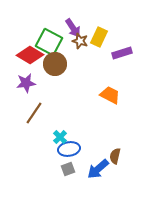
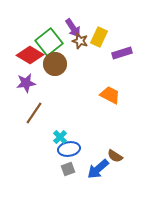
green square: rotated 24 degrees clockwise
brown semicircle: rotated 70 degrees counterclockwise
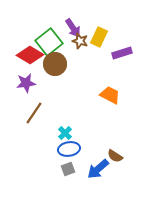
cyan cross: moved 5 px right, 4 px up
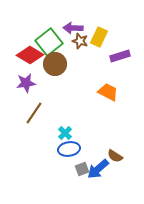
purple arrow: rotated 126 degrees clockwise
purple rectangle: moved 2 px left, 3 px down
orange trapezoid: moved 2 px left, 3 px up
gray square: moved 14 px right
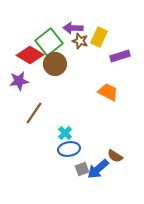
purple star: moved 7 px left, 2 px up
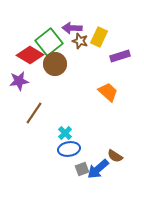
purple arrow: moved 1 px left
orange trapezoid: rotated 15 degrees clockwise
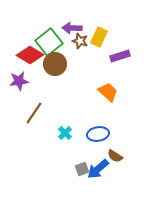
blue ellipse: moved 29 px right, 15 px up
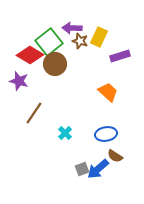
purple star: rotated 24 degrees clockwise
blue ellipse: moved 8 px right
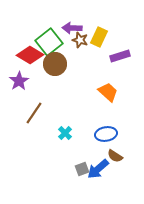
brown star: moved 1 px up
purple star: rotated 24 degrees clockwise
